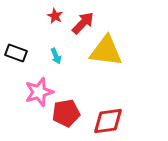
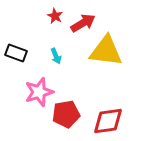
red arrow: rotated 15 degrees clockwise
red pentagon: moved 1 px down
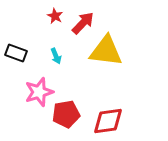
red arrow: rotated 15 degrees counterclockwise
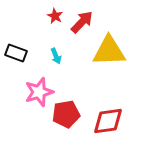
red arrow: moved 1 px left, 1 px up
yellow triangle: moved 3 px right; rotated 9 degrees counterclockwise
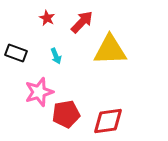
red star: moved 8 px left, 2 px down
yellow triangle: moved 1 px right, 1 px up
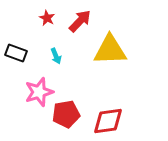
red arrow: moved 2 px left, 1 px up
